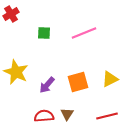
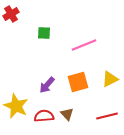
pink line: moved 12 px down
yellow star: moved 34 px down
brown triangle: rotated 16 degrees counterclockwise
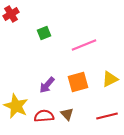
green square: rotated 24 degrees counterclockwise
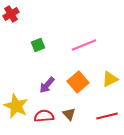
green square: moved 6 px left, 12 px down
orange square: rotated 25 degrees counterclockwise
brown triangle: moved 2 px right
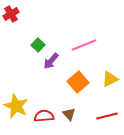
green square: rotated 24 degrees counterclockwise
purple arrow: moved 4 px right, 24 px up
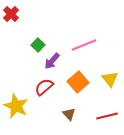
red cross: rotated 14 degrees counterclockwise
purple arrow: moved 1 px right
yellow triangle: rotated 42 degrees counterclockwise
red semicircle: moved 29 px up; rotated 36 degrees counterclockwise
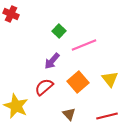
red cross: rotated 21 degrees counterclockwise
green square: moved 21 px right, 14 px up
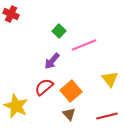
orange square: moved 7 px left, 9 px down
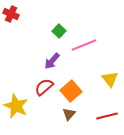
brown triangle: rotated 24 degrees clockwise
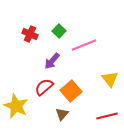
red cross: moved 19 px right, 20 px down
brown triangle: moved 7 px left
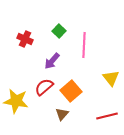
red cross: moved 5 px left, 5 px down
pink line: rotated 65 degrees counterclockwise
yellow triangle: moved 1 px right, 1 px up
yellow star: moved 5 px up; rotated 15 degrees counterclockwise
